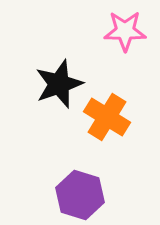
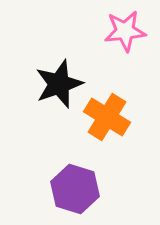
pink star: rotated 6 degrees counterclockwise
purple hexagon: moved 5 px left, 6 px up
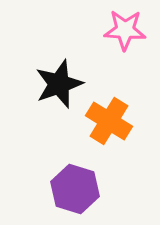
pink star: moved 1 px up; rotated 9 degrees clockwise
orange cross: moved 2 px right, 4 px down
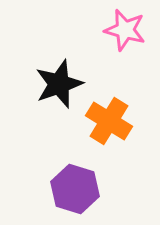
pink star: rotated 12 degrees clockwise
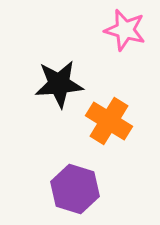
black star: rotated 15 degrees clockwise
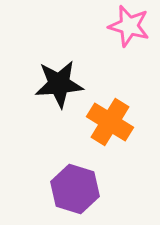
pink star: moved 4 px right, 4 px up
orange cross: moved 1 px right, 1 px down
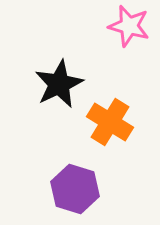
black star: rotated 21 degrees counterclockwise
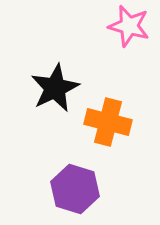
black star: moved 4 px left, 4 px down
orange cross: moved 2 px left; rotated 18 degrees counterclockwise
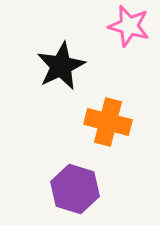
black star: moved 6 px right, 22 px up
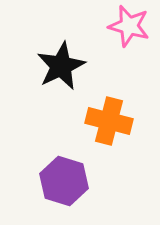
orange cross: moved 1 px right, 1 px up
purple hexagon: moved 11 px left, 8 px up
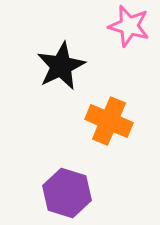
orange cross: rotated 9 degrees clockwise
purple hexagon: moved 3 px right, 12 px down
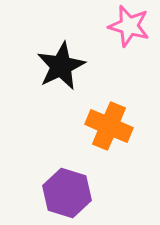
orange cross: moved 5 px down
